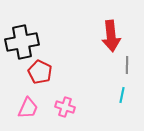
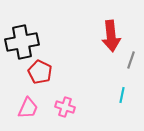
gray line: moved 4 px right, 5 px up; rotated 18 degrees clockwise
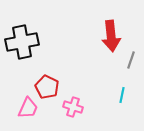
red pentagon: moved 7 px right, 15 px down
pink cross: moved 8 px right
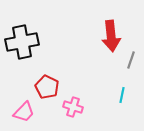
pink trapezoid: moved 4 px left, 4 px down; rotated 20 degrees clockwise
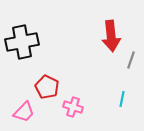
cyan line: moved 4 px down
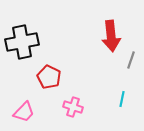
red pentagon: moved 2 px right, 10 px up
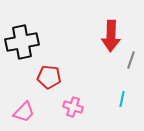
red arrow: rotated 8 degrees clockwise
red pentagon: rotated 20 degrees counterclockwise
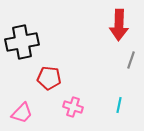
red arrow: moved 8 px right, 11 px up
red pentagon: moved 1 px down
cyan line: moved 3 px left, 6 px down
pink trapezoid: moved 2 px left, 1 px down
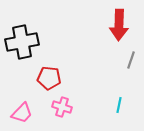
pink cross: moved 11 px left
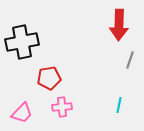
gray line: moved 1 px left
red pentagon: rotated 15 degrees counterclockwise
pink cross: rotated 24 degrees counterclockwise
